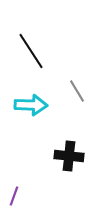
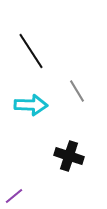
black cross: rotated 12 degrees clockwise
purple line: rotated 30 degrees clockwise
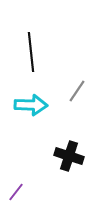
black line: moved 1 px down; rotated 27 degrees clockwise
gray line: rotated 65 degrees clockwise
purple line: moved 2 px right, 4 px up; rotated 12 degrees counterclockwise
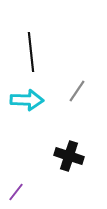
cyan arrow: moved 4 px left, 5 px up
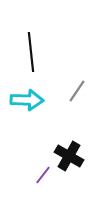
black cross: rotated 12 degrees clockwise
purple line: moved 27 px right, 17 px up
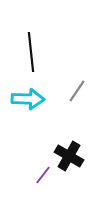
cyan arrow: moved 1 px right, 1 px up
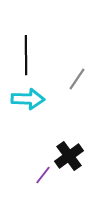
black line: moved 5 px left, 3 px down; rotated 6 degrees clockwise
gray line: moved 12 px up
black cross: rotated 24 degrees clockwise
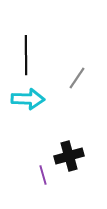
gray line: moved 1 px up
black cross: rotated 20 degrees clockwise
purple line: rotated 54 degrees counterclockwise
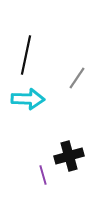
black line: rotated 12 degrees clockwise
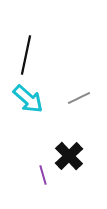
gray line: moved 2 px right, 20 px down; rotated 30 degrees clockwise
cyan arrow: rotated 40 degrees clockwise
black cross: rotated 28 degrees counterclockwise
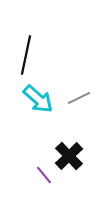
cyan arrow: moved 10 px right
purple line: moved 1 px right; rotated 24 degrees counterclockwise
